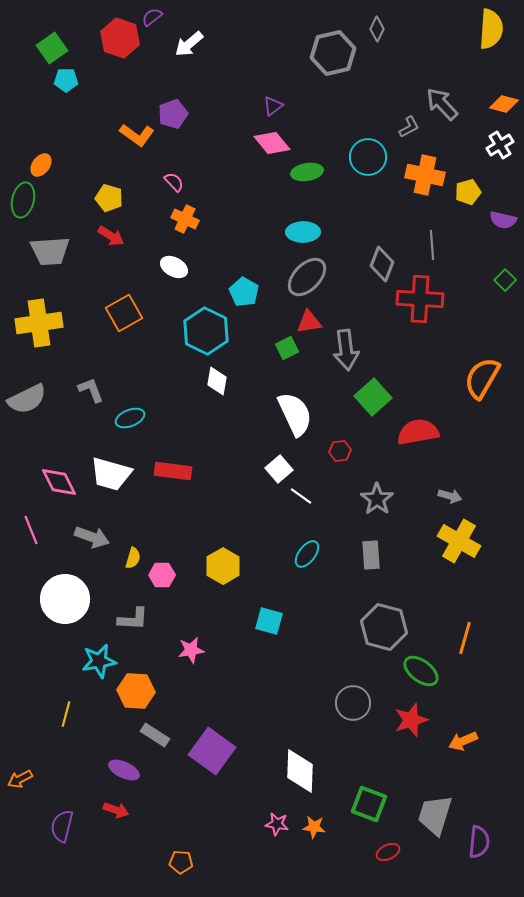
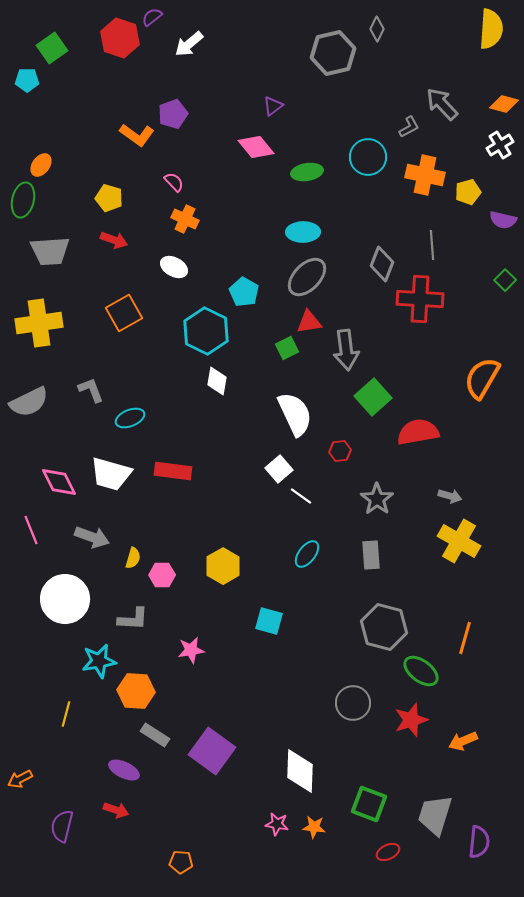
cyan pentagon at (66, 80): moved 39 px left
pink diamond at (272, 143): moved 16 px left, 4 px down
red arrow at (111, 236): moved 3 px right, 4 px down; rotated 12 degrees counterclockwise
gray semicircle at (27, 399): moved 2 px right, 3 px down
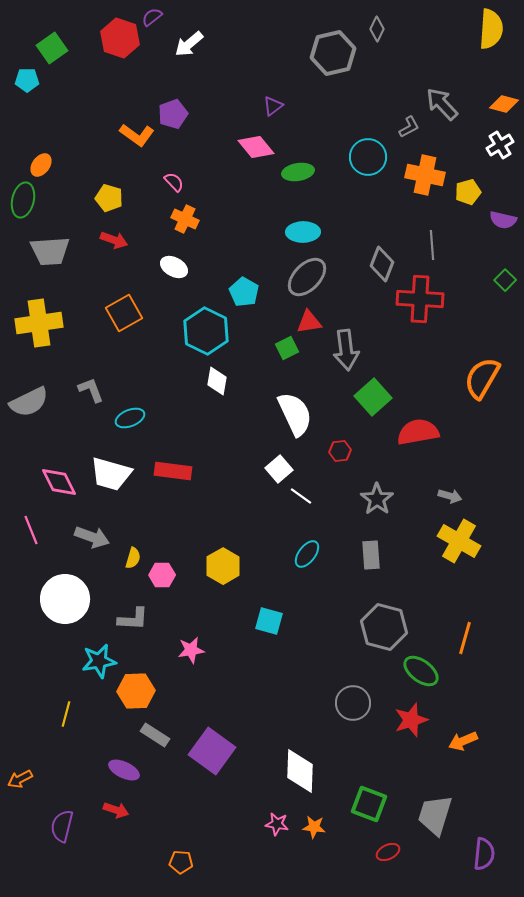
green ellipse at (307, 172): moved 9 px left
orange hexagon at (136, 691): rotated 6 degrees counterclockwise
purple semicircle at (479, 842): moved 5 px right, 12 px down
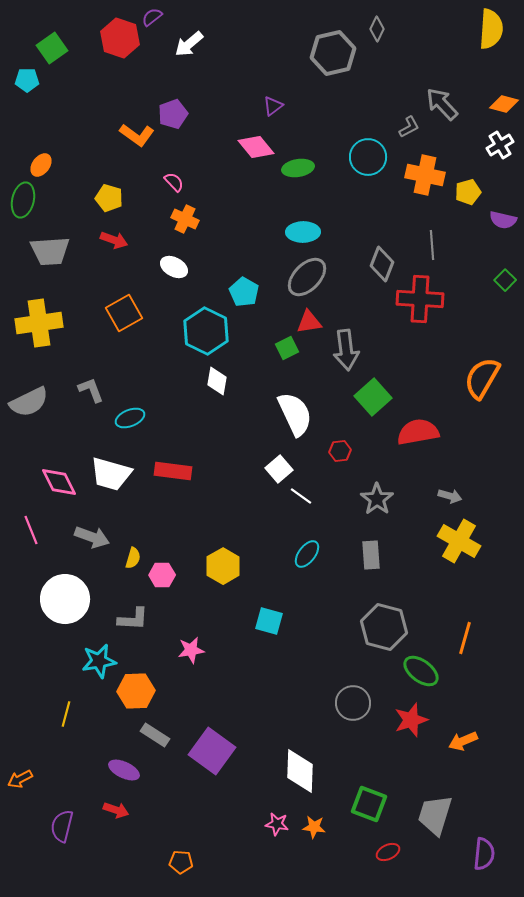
green ellipse at (298, 172): moved 4 px up
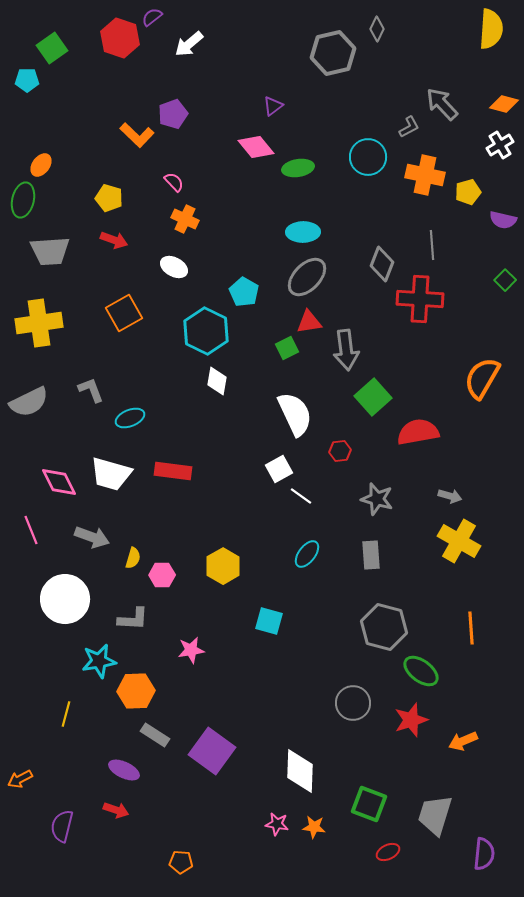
orange L-shape at (137, 135): rotated 8 degrees clockwise
white square at (279, 469): rotated 12 degrees clockwise
gray star at (377, 499): rotated 20 degrees counterclockwise
orange line at (465, 638): moved 6 px right, 10 px up; rotated 20 degrees counterclockwise
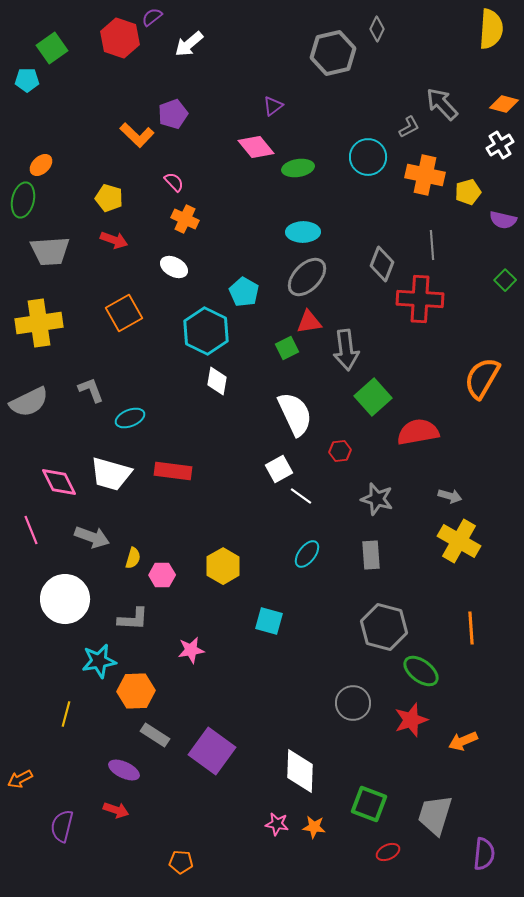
orange ellipse at (41, 165): rotated 10 degrees clockwise
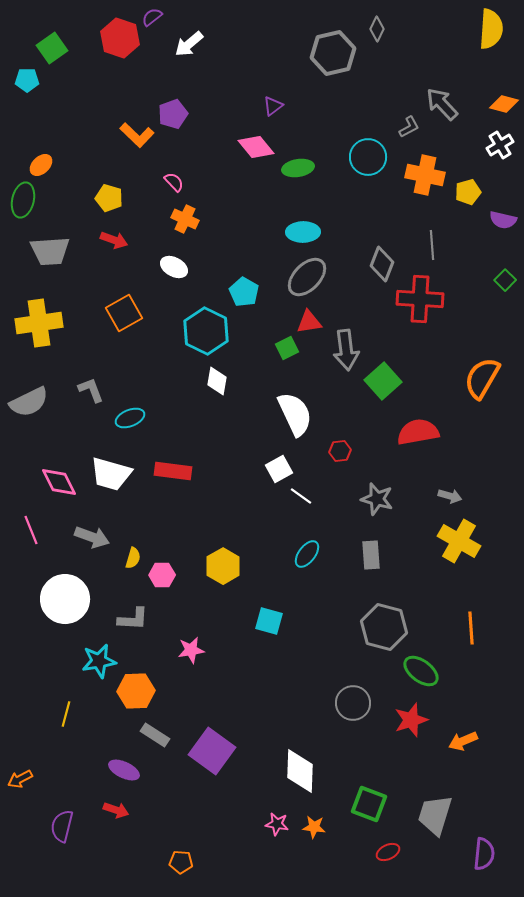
green square at (373, 397): moved 10 px right, 16 px up
